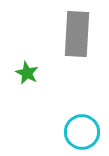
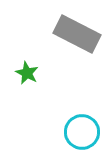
gray rectangle: rotated 66 degrees counterclockwise
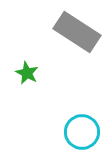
gray rectangle: moved 2 px up; rotated 6 degrees clockwise
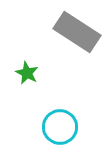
cyan circle: moved 22 px left, 5 px up
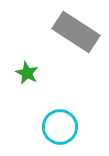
gray rectangle: moved 1 px left
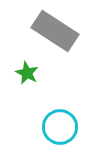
gray rectangle: moved 21 px left, 1 px up
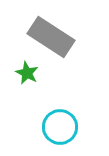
gray rectangle: moved 4 px left, 6 px down
